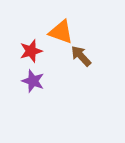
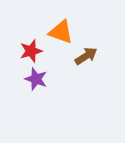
brown arrow: moved 5 px right; rotated 100 degrees clockwise
purple star: moved 3 px right, 2 px up
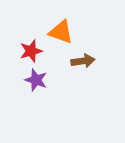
brown arrow: moved 3 px left, 5 px down; rotated 25 degrees clockwise
purple star: moved 1 px down
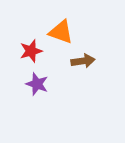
purple star: moved 1 px right, 4 px down
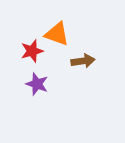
orange triangle: moved 4 px left, 2 px down
red star: moved 1 px right
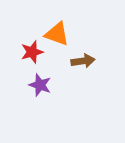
red star: moved 1 px down
purple star: moved 3 px right, 1 px down
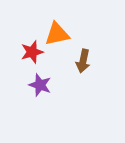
orange triangle: rotated 32 degrees counterclockwise
brown arrow: rotated 110 degrees clockwise
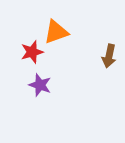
orange triangle: moved 1 px left, 2 px up; rotated 8 degrees counterclockwise
brown arrow: moved 26 px right, 5 px up
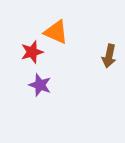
orange triangle: rotated 44 degrees clockwise
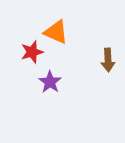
brown arrow: moved 1 px left, 4 px down; rotated 15 degrees counterclockwise
purple star: moved 10 px right, 3 px up; rotated 15 degrees clockwise
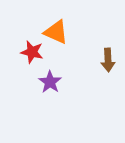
red star: rotated 30 degrees clockwise
